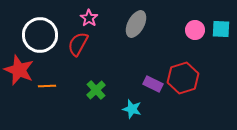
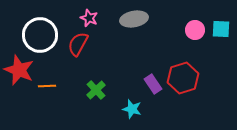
pink star: rotated 12 degrees counterclockwise
gray ellipse: moved 2 px left, 5 px up; rotated 52 degrees clockwise
purple rectangle: rotated 30 degrees clockwise
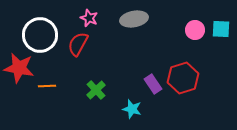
red star: moved 2 px up; rotated 12 degrees counterclockwise
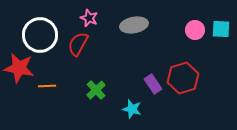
gray ellipse: moved 6 px down
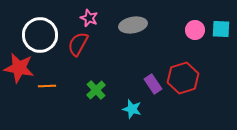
gray ellipse: moved 1 px left
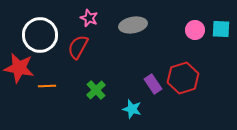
red semicircle: moved 3 px down
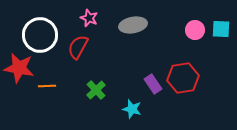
red hexagon: rotated 8 degrees clockwise
